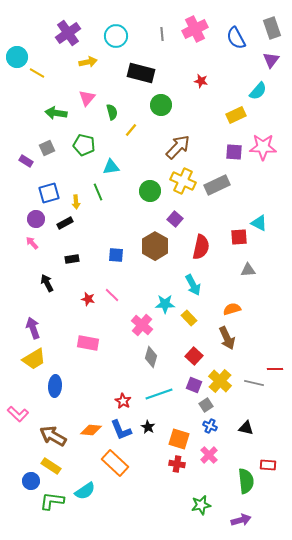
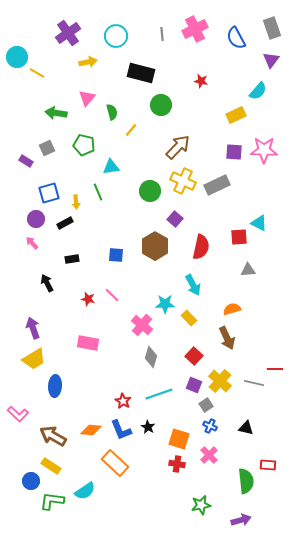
pink star at (263, 147): moved 1 px right, 3 px down
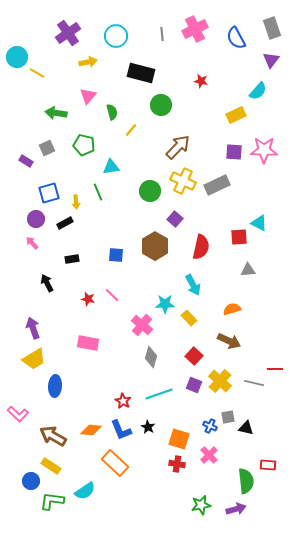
pink triangle at (87, 98): moved 1 px right, 2 px up
brown arrow at (227, 338): moved 2 px right, 3 px down; rotated 40 degrees counterclockwise
gray square at (206, 405): moved 22 px right, 12 px down; rotated 24 degrees clockwise
purple arrow at (241, 520): moved 5 px left, 11 px up
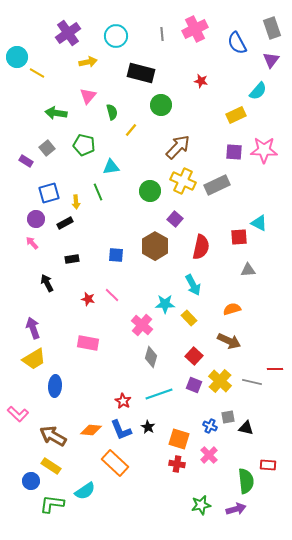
blue semicircle at (236, 38): moved 1 px right, 5 px down
gray square at (47, 148): rotated 14 degrees counterclockwise
gray line at (254, 383): moved 2 px left, 1 px up
green L-shape at (52, 501): moved 3 px down
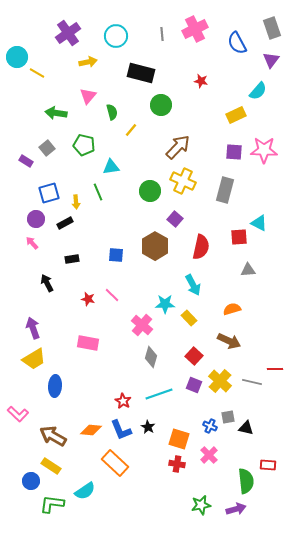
gray rectangle at (217, 185): moved 8 px right, 5 px down; rotated 50 degrees counterclockwise
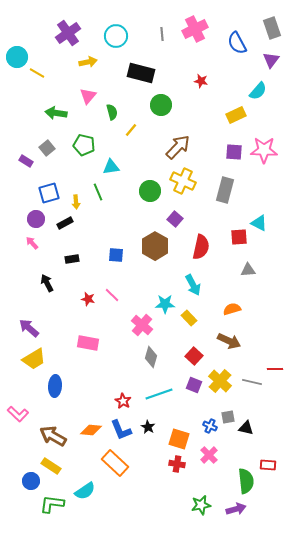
purple arrow at (33, 328): moved 4 px left; rotated 30 degrees counterclockwise
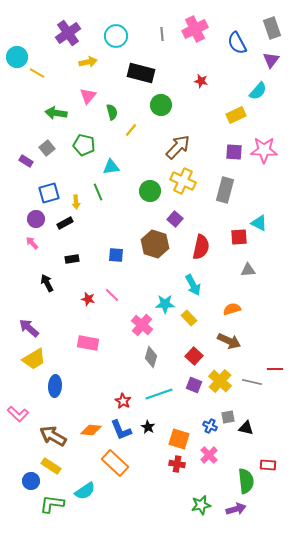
brown hexagon at (155, 246): moved 2 px up; rotated 12 degrees counterclockwise
